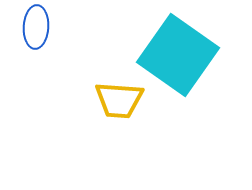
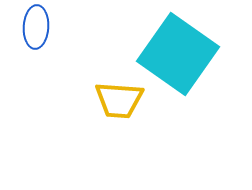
cyan square: moved 1 px up
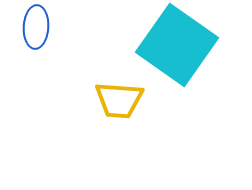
cyan square: moved 1 px left, 9 px up
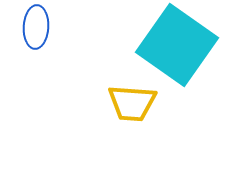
yellow trapezoid: moved 13 px right, 3 px down
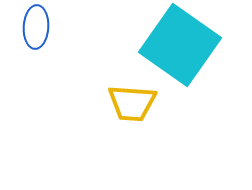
cyan square: moved 3 px right
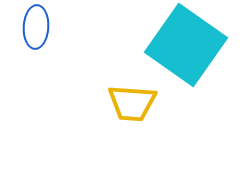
cyan square: moved 6 px right
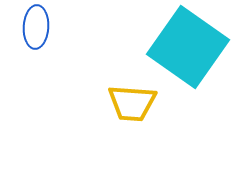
cyan square: moved 2 px right, 2 px down
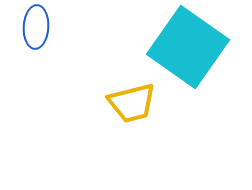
yellow trapezoid: rotated 18 degrees counterclockwise
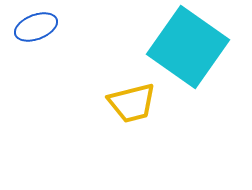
blue ellipse: rotated 66 degrees clockwise
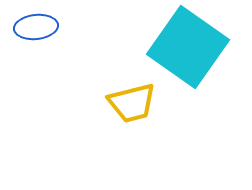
blue ellipse: rotated 15 degrees clockwise
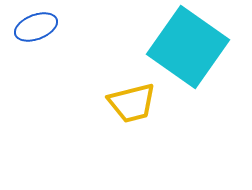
blue ellipse: rotated 15 degrees counterclockwise
